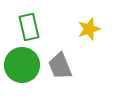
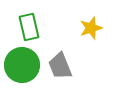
yellow star: moved 2 px right, 1 px up
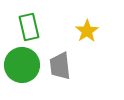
yellow star: moved 4 px left, 3 px down; rotated 15 degrees counterclockwise
gray trapezoid: rotated 16 degrees clockwise
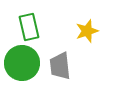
yellow star: rotated 15 degrees clockwise
green circle: moved 2 px up
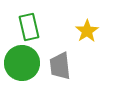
yellow star: rotated 15 degrees counterclockwise
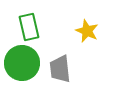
yellow star: rotated 15 degrees counterclockwise
gray trapezoid: moved 3 px down
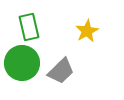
yellow star: rotated 20 degrees clockwise
gray trapezoid: moved 1 px right, 2 px down; rotated 128 degrees counterclockwise
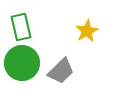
green rectangle: moved 8 px left
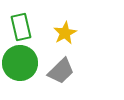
yellow star: moved 22 px left, 2 px down
green circle: moved 2 px left
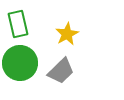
green rectangle: moved 3 px left, 3 px up
yellow star: moved 2 px right, 1 px down
